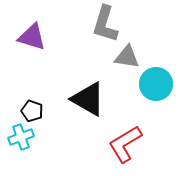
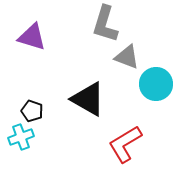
gray triangle: rotated 12 degrees clockwise
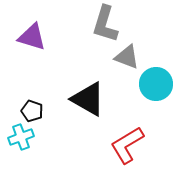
red L-shape: moved 2 px right, 1 px down
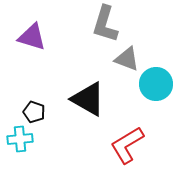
gray triangle: moved 2 px down
black pentagon: moved 2 px right, 1 px down
cyan cross: moved 1 px left, 2 px down; rotated 15 degrees clockwise
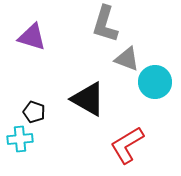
cyan circle: moved 1 px left, 2 px up
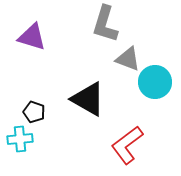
gray triangle: moved 1 px right
red L-shape: rotated 6 degrees counterclockwise
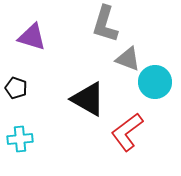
black pentagon: moved 18 px left, 24 px up
red L-shape: moved 13 px up
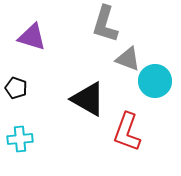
cyan circle: moved 1 px up
red L-shape: rotated 33 degrees counterclockwise
